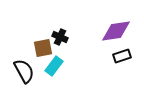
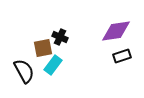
cyan rectangle: moved 1 px left, 1 px up
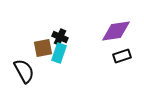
cyan rectangle: moved 6 px right, 12 px up; rotated 18 degrees counterclockwise
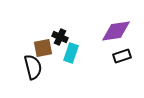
cyan rectangle: moved 12 px right
black semicircle: moved 9 px right, 4 px up; rotated 15 degrees clockwise
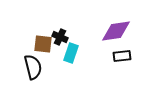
brown square: moved 4 px up; rotated 18 degrees clockwise
black rectangle: rotated 12 degrees clockwise
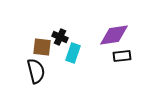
purple diamond: moved 2 px left, 4 px down
brown square: moved 1 px left, 3 px down
cyan rectangle: moved 2 px right
black semicircle: moved 3 px right, 4 px down
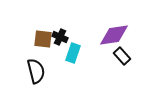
brown square: moved 1 px right, 8 px up
black rectangle: rotated 54 degrees clockwise
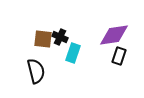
black rectangle: moved 3 px left; rotated 60 degrees clockwise
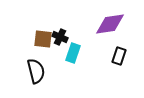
purple diamond: moved 4 px left, 11 px up
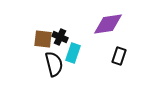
purple diamond: moved 2 px left
black semicircle: moved 18 px right, 7 px up
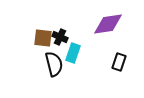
brown square: moved 1 px up
black rectangle: moved 6 px down
